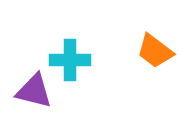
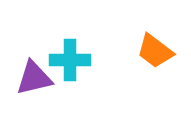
purple triangle: moved 13 px up; rotated 27 degrees counterclockwise
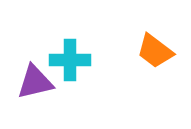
purple triangle: moved 1 px right, 4 px down
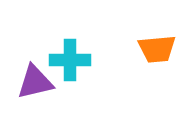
orange trapezoid: moved 2 px right, 2 px up; rotated 42 degrees counterclockwise
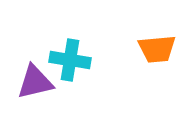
cyan cross: rotated 9 degrees clockwise
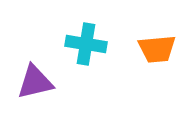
cyan cross: moved 16 px right, 16 px up
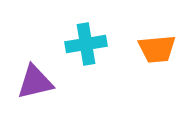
cyan cross: rotated 18 degrees counterclockwise
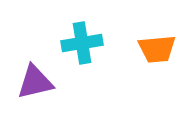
cyan cross: moved 4 px left, 1 px up
